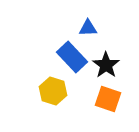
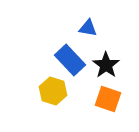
blue triangle: rotated 12 degrees clockwise
blue rectangle: moved 2 px left, 3 px down
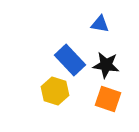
blue triangle: moved 12 px right, 4 px up
black star: rotated 28 degrees counterclockwise
yellow hexagon: moved 2 px right
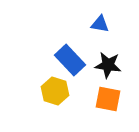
black star: moved 2 px right
orange square: rotated 8 degrees counterclockwise
